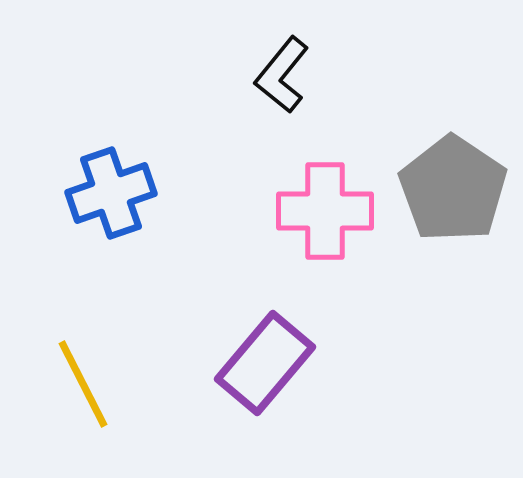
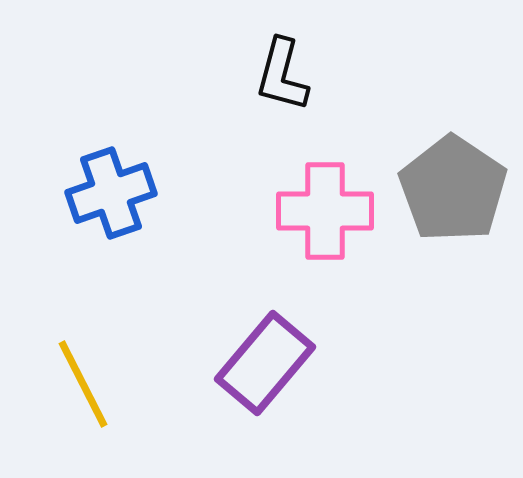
black L-shape: rotated 24 degrees counterclockwise
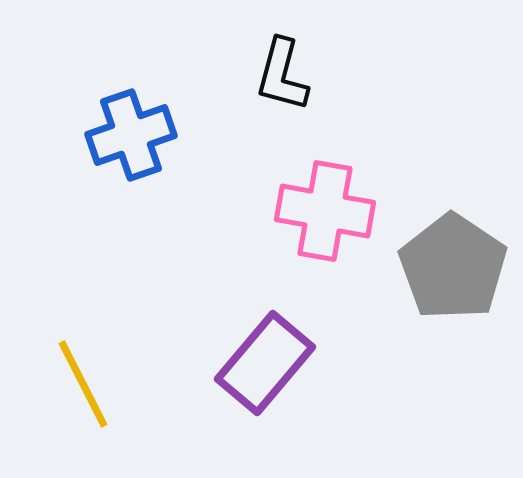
gray pentagon: moved 78 px down
blue cross: moved 20 px right, 58 px up
pink cross: rotated 10 degrees clockwise
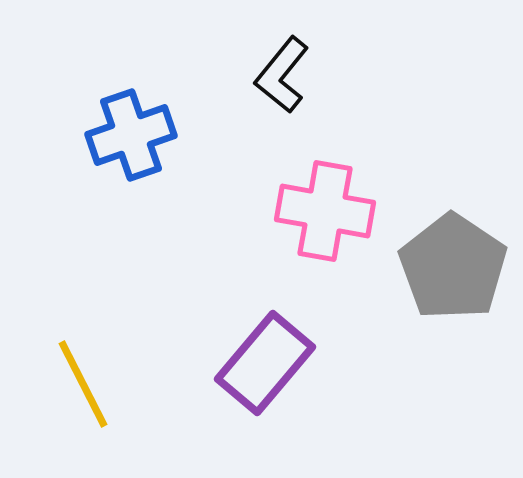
black L-shape: rotated 24 degrees clockwise
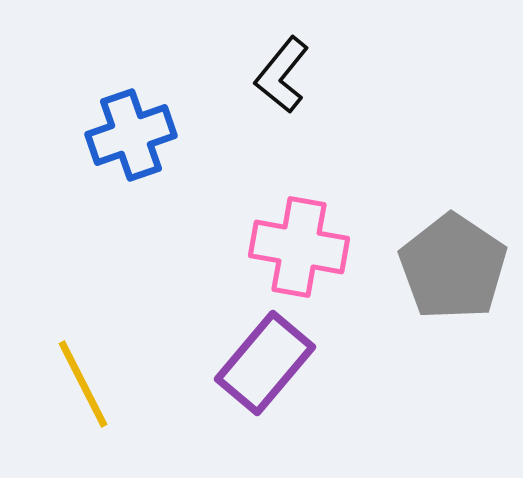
pink cross: moved 26 px left, 36 px down
